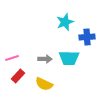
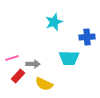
cyan star: moved 11 px left
gray arrow: moved 12 px left, 5 px down
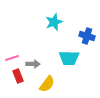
blue cross: moved 1 px up; rotated 21 degrees clockwise
red rectangle: rotated 64 degrees counterclockwise
yellow semicircle: moved 3 px right; rotated 78 degrees counterclockwise
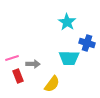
cyan star: moved 13 px right; rotated 18 degrees counterclockwise
blue cross: moved 7 px down
yellow semicircle: moved 5 px right
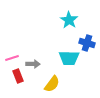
cyan star: moved 2 px right, 2 px up
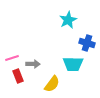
cyan star: moved 1 px left; rotated 12 degrees clockwise
cyan trapezoid: moved 4 px right, 6 px down
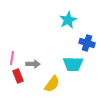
pink line: rotated 64 degrees counterclockwise
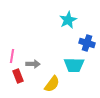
pink line: moved 2 px up
cyan trapezoid: moved 1 px right, 1 px down
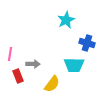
cyan star: moved 2 px left
pink line: moved 2 px left, 2 px up
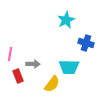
blue cross: moved 1 px left
cyan trapezoid: moved 5 px left, 2 px down
